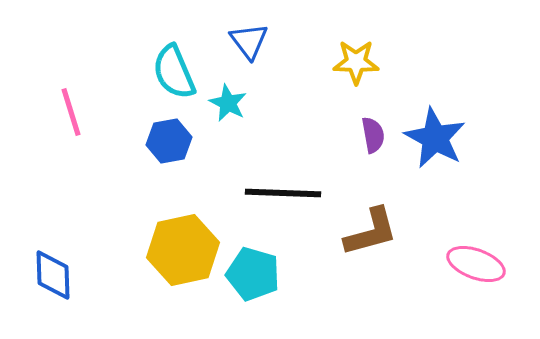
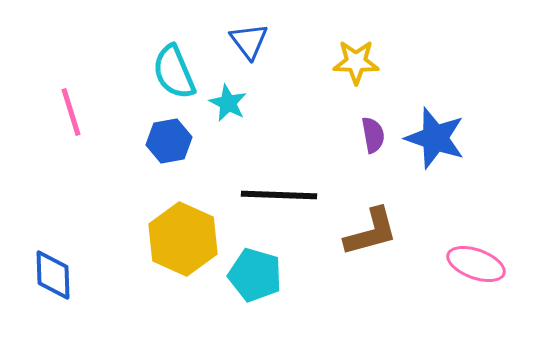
blue star: rotated 10 degrees counterclockwise
black line: moved 4 px left, 2 px down
yellow hexagon: moved 11 px up; rotated 24 degrees counterclockwise
cyan pentagon: moved 2 px right, 1 px down
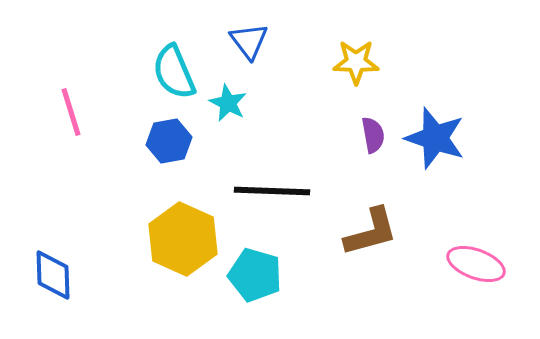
black line: moved 7 px left, 4 px up
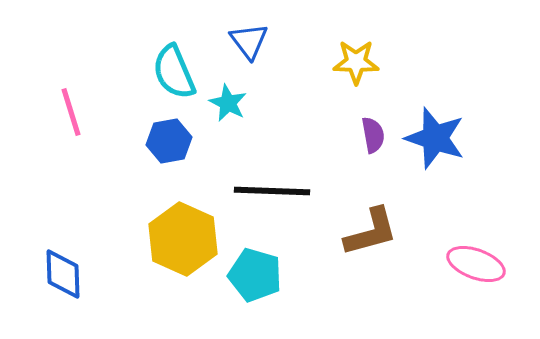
blue diamond: moved 10 px right, 1 px up
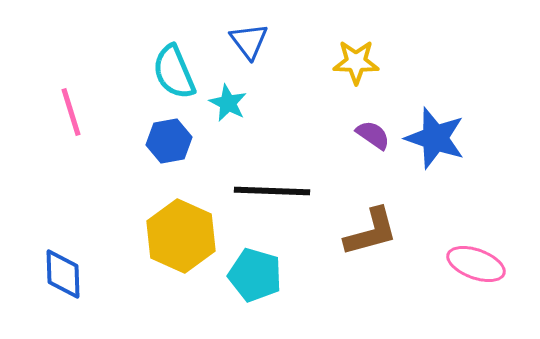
purple semicircle: rotated 45 degrees counterclockwise
yellow hexagon: moved 2 px left, 3 px up
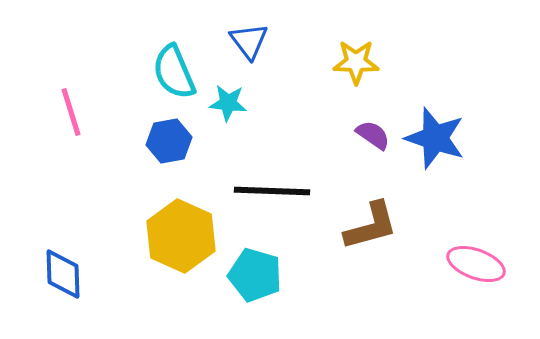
cyan star: rotated 21 degrees counterclockwise
brown L-shape: moved 6 px up
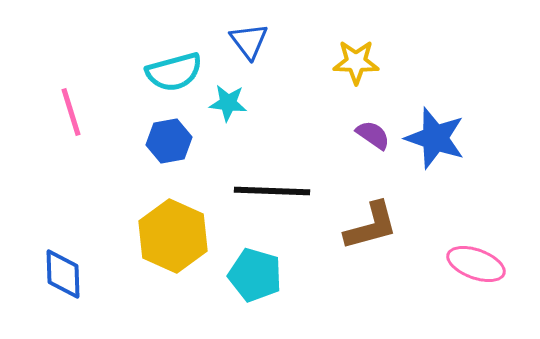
cyan semicircle: rotated 82 degrees counterclockwise
yellow hexagon: moved 8 px left
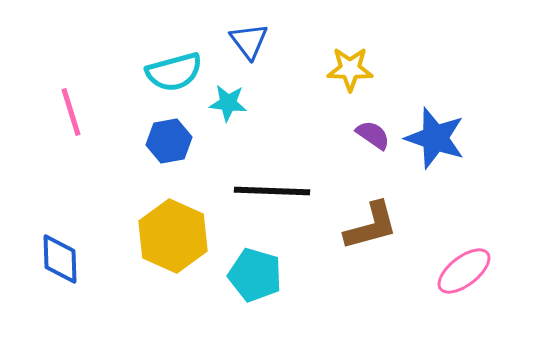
yellow star: moved 6 px left, 7 px down
pink ellipse: moved 12 px left, 7 px down; rotated 58 degrees counterclockwise
blue diamond: moved 3 px left, 15 px up
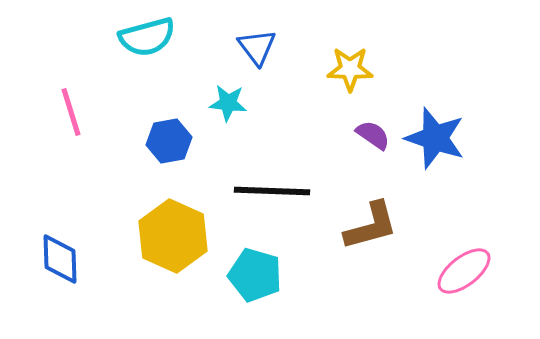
blue triangle: moved 8 px right, 6 px down
cyan semicircle: moved 27 px left, 35 px up
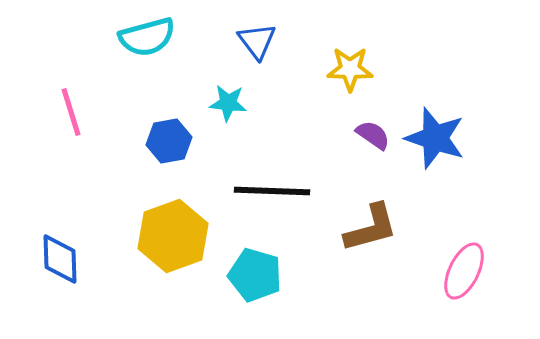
blue triangle: moved 6 px up
brown L-shape: moved 2 px down
yellow hexagon: rotated 16 degrees clockwise
pink ellipse: rotated 26 degrees counterclockwise
